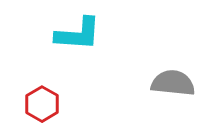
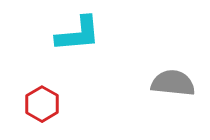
cyan L-shape: rotated 9 degrees counterclockwise
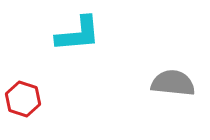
red hexagon: moved 19 px left, 5 px up; rotated 12 degrees counterclockwise
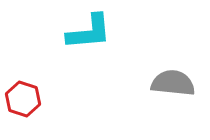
cyan L-shape: moved 11 px right, 2 px up
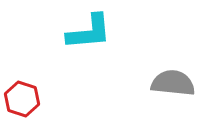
red hexagon: moved 1 px left
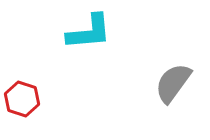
gray semicircle: rotated 60 degrees counterclockwise
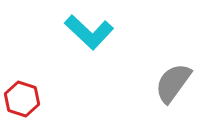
cyan L-shape: rotated 48 degrees clockwise
